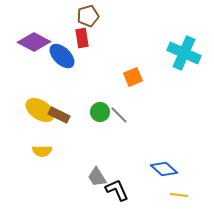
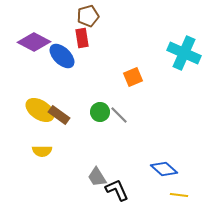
brown rectangle: rotated 10 degrees clockwise
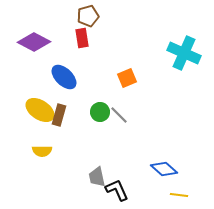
blue ellipse: moved 2 px right, 21 px down
orange square: moved 6 px left, 1 px down
brown rectangle: rotated 70 degrees clockwise
gray trapezoid: rotated 20 degrees clockwise
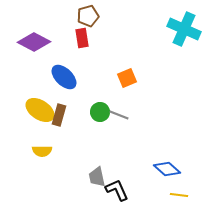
cyan cross: moved 24 px up
gray line: rotated 24 degrees counterclockwise
blue diamond: moved 3 px right
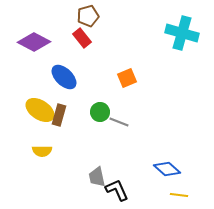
cyan cross: moved 2 px left, 4 px down; rotated 8 degrees counterclockwise
red rectangle: rotated 30 degrees counterclockwise
gray line: moved 7 px down
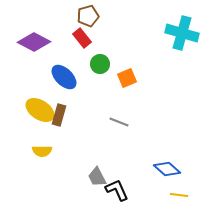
green circle: moved 48 px up
gray trapezoid: rotated 15 degrees counterclockwise
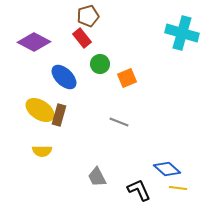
black L-shape: moved 22 px right
yellow line: moved 1 px left, 7 px up
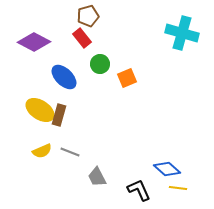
gray line: moved 49 px left, 30 px down
yellow semicircle: rotated 24 degrees counterclockwise
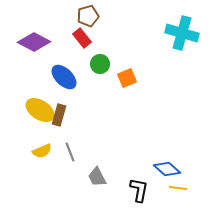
gray line: rotated 48 degrees clockwise
black L-shape: rotated 35 degrees clockwise
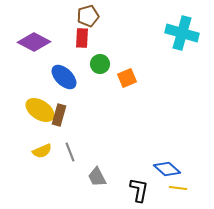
red rectangle: rotated 42 degrees clockwise
